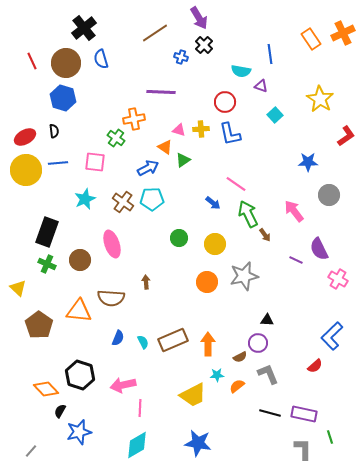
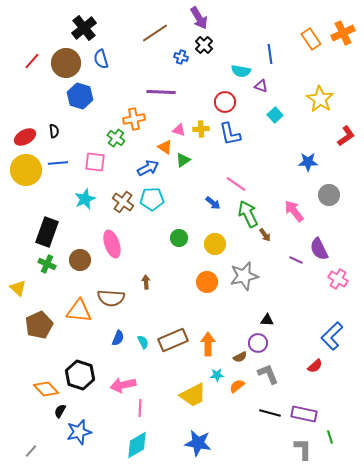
red line at (32, 61): rotated 66 degrees clockwise
blue hexagon at (63, 98): moved 17 px right, 2 px up
brown pentagon at (39, 325): rotated 12 degrees clockwise
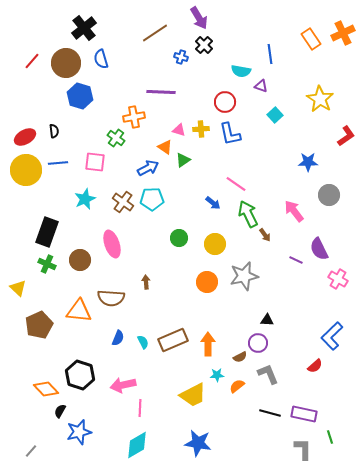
orange cross at (134, 119): moved 2 px up
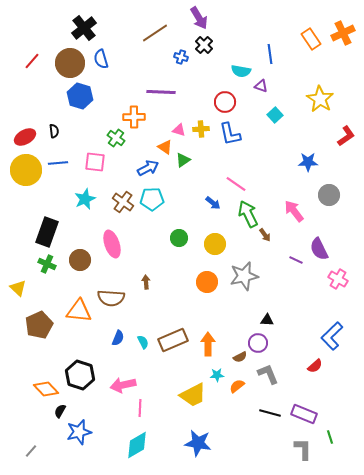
brown circle at (66, 63): moved 4 px right
orange cross at (134, 117): rotated 10 degrees clockwise
purple rectangle at (304, 414): rotated 10 degrees clockwise
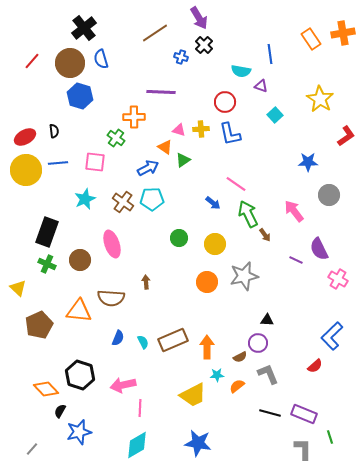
orange cross at (343, 33): rotated 15 degrees clockwise
orange arrow at (208, 344): moved 1 px left, 3 px down
gray line at (31, 451): moved 1 px right, 2 px up
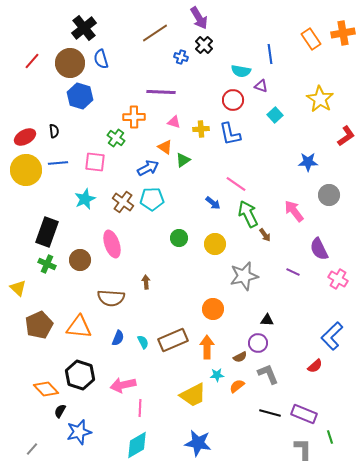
red circle at (225, 102): moved 8 px right, 2 px up
pink triangle at (179, 130): moved 5 px left, 8 px up
purple line at (296, 260): moved 3 px left, 12 px down
orange circle at (207, 282): moved 6 px right, 27 px down
orange triangle at (79, 311): moved 16 px down
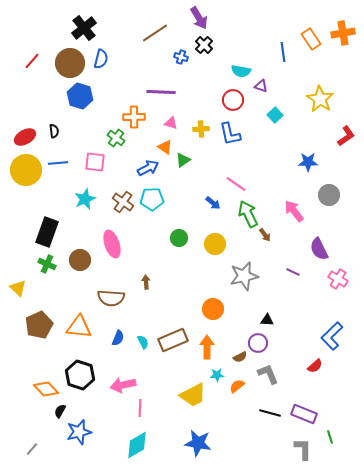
blue line at (270, 54): moved 13 px right, 2 px up
blue semicircle at (101, 59): rotated 150 degrees counterclockwise
pink triangle at (174, 122): moved 3 px left, 1 px down
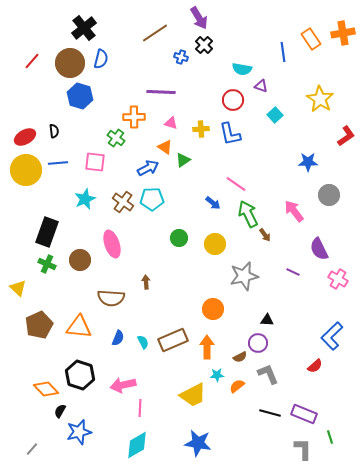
cyan semicircle at (241, 71): moved 1 px right, 2 px up
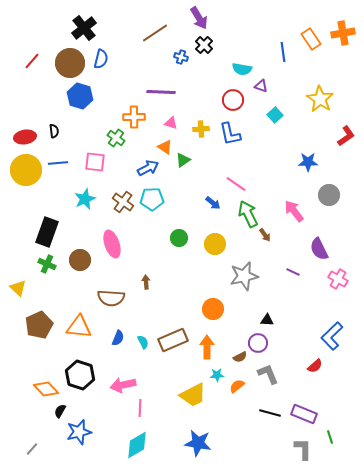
red ellipse at (25, 137): rotated 20 degrees clockwise
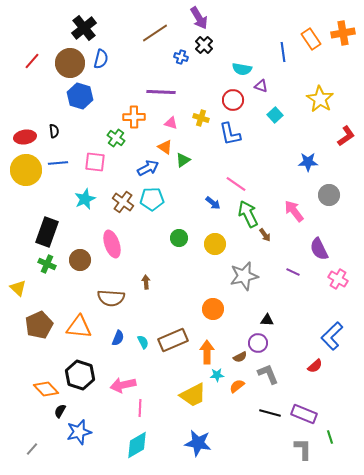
yellow cross at (201, 129): moved 11 px up; rotated 21 degrees clockwise
orange arrow at (207, 347): moved 5 px down
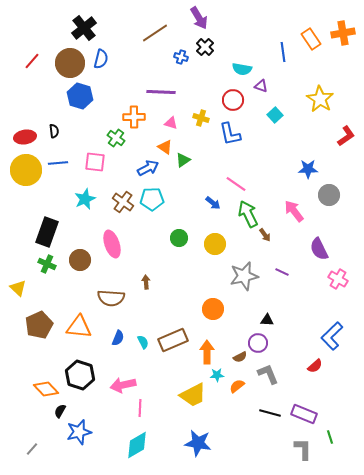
black cross at (204, 45): moved 1 px right, 2 px down
blue star at (308, 162): moved 7 px down
purple line at (293, 272): moved 11 px left
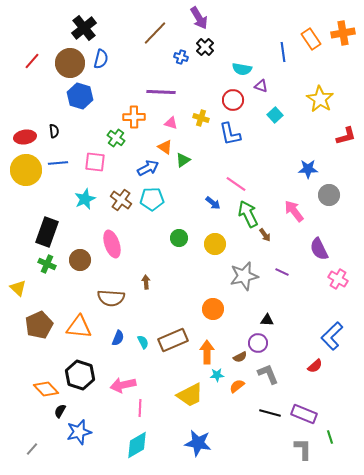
brown line at (155, 33): rotated 12 degrees counterclockwise
red L-shape at (346, 136): rotated 20 degrees clockwise
brown cross at (123, 202): moved 2 px left, 2 px up
yellow trapezoid at (193, 395): moved 3 px left
